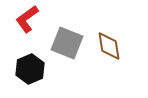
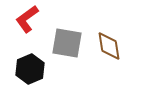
gray square: rotated 12 degrees counterclockwise
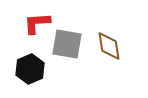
red L-shape: moved 10 px right, 4 px down; rotated 32 degrees clockwise
gray square: moved 1 px down
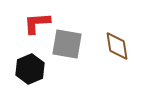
brown diamond: moved 8 px right
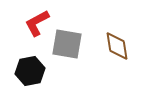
red L-shape: rotated 24 degrees counterclockwise
black hexagon: moved 2 px down; rotated 12 degrees clockwise
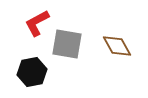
brown diamond: rotated 20 degrees counterclockwise
black hexagon: moved 2 px right, 1 px down
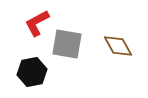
brown diamond: moved 1 px right
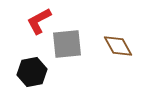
red L-shape: moved 2 px right, 2 px up
gray square: rotated 16 degrees counterclockwise
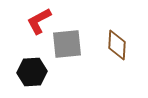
brown diamond: moved 1 px left, 1 px up; rotated 32 degrees clockwise
black hexagon: rotated 8 degrees clockwise
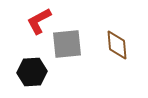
brown diamond: rotated 8 degrees counterclockwise
